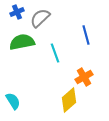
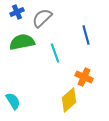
gray semicircle: moved 2 px right
orange cross: rotated 36 degrees counterclockwise
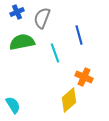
gray semicircle: rotated 25 degrees counterclockwise
blue line: moved 7 px left
cyan semicircle: moved 4 px down
